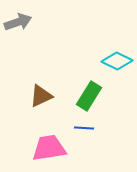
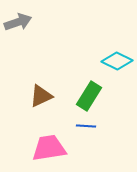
blue line: moved 2 px right, 2 px up
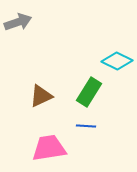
green rectangle: moved 4 px up
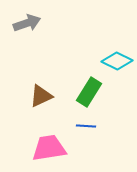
gray arrow: moved 9 px right, 1 px down
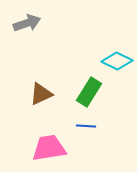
brown triangle: moved 2 px up
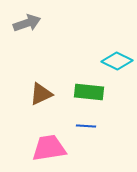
green rectangle: rotated 64 degrees clockwise
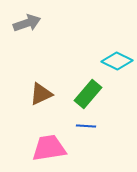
green rectangle: moved 1 px left, 2 px down; rotated 56 degrees counterclockwise
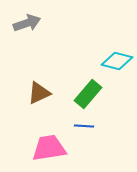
cyan diamond: rotated 12 degrees counterclockwise
brown triangle: moved 2 px left, 1 px up
blue line: moved 2 px left
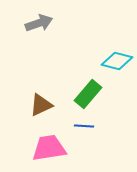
gray arrow: moved 12 px right
brown triangle: moved 2 px right, 12 px down
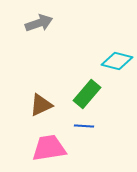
green rectangle: moved 1 px left
